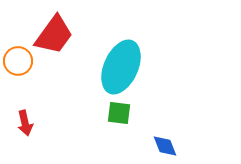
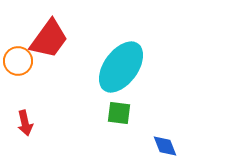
red trapezoid: moved 5 px left, 4 px down
cyan ellipse: rotated 12 degrees clockwise
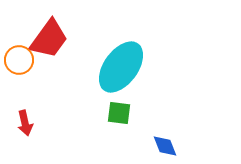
orange circle: moved 1 px right, 1 px up
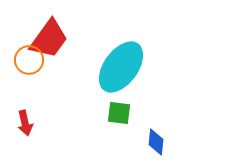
orange circle: moved 10 px right
blue diamond: moved 9 px left, 4 px up; rotated 28 degrees clockwise
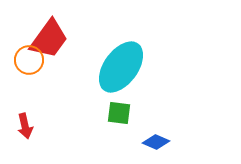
red arrow: moved 3 px down
blue diamond: rotated 72 degrees counterclockwise
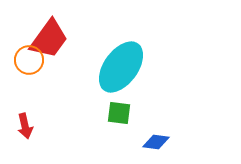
blue diamond: rotated 16 degrees counterclockwise
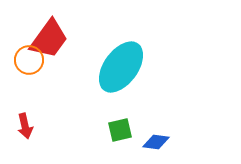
green square: moved 1 px right, 17 px down; rotated 20 degrees counterclockwise
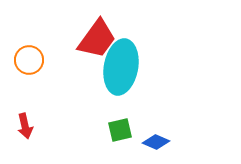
red trapezoid: moved 48 px right
cyan ellipse: rotated 26 degrees counterclockwise
blue diamond: rotated 16 degrees clockwise
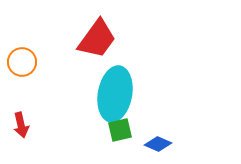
orange circle: moved 7 px left, 2 px down
cyan ellipse: moved 6 px left, 27 px down
red arrow: moved 4 px left, 1 px up
blue diamond: moved 2 px right, 2 px down
